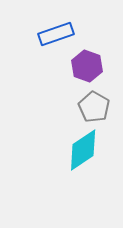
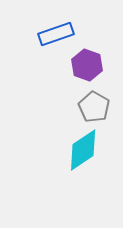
purple hexagon: moved 1 px up
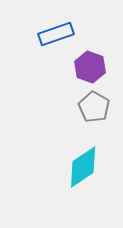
purple hexagon: moved 3 px right, 2 px down
cyan diamond: moved 17 px down
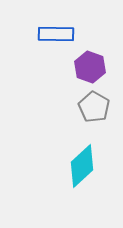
blue rectangle: rotated 20 degrees clockwise
cyan diamond: moved 1 px left, 1 px up; rotated 9 degrees counterclockwise
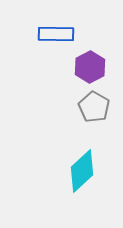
purple hexagon: rotated 12 degrees clockwise
cyan diamond: moved 5 px down
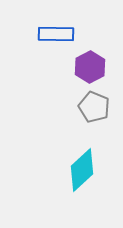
gray pentagon: rotated 8 degrees counterclockwise
cyan diamond: moved 1 px up
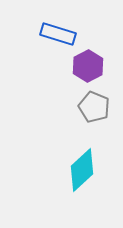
blue rectangle: moved 2 px right; rotated 16 degrees clockwise
purple hexagon: moved 2 px left, 1 px up
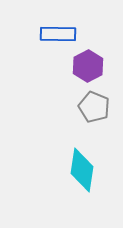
blue rectangle: rotated 16 degrees counterclockwise
cyan diamond: rotated 39 degrees counterclockwise
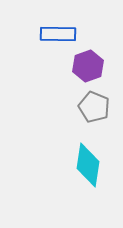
purple hexagon: rotated 8 degrees clockwise
cyan diamond: moved 6 px right, 5 px up
